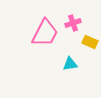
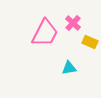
pink cross: rotated 28 degrees counterclockwise
cyan triangle: moved 1 px left, 4 px down
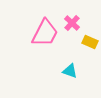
pink cross: moved 1 px left
cyan triangle: moved 1 px right, 3 px down; rotated 28 degrees clockwise
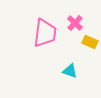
pink cross: moved 3 px right
pink trapezoid: rotated 20 degrees counterclockwise
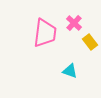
pink cross: moved 1 px left
yellow rectangle: rotated 28 degrees clockwise
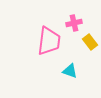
pink cross: rotated 35 degrees clockwise
pink trapezoid: moved 4 px right, 8 px down
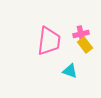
pink cross: moved 7 px right, 11 px down
yellow rectangle: moved 5 px left, 3 px down
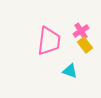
pink cross: moved 3 px up; rotated 21 degrees counterclockwise
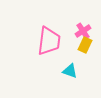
pink cross: moved 2 px right
yellow rectangle: rotated 63 degrees clockwise
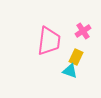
yellow rectangle: moved 9 px left, 12 px down
